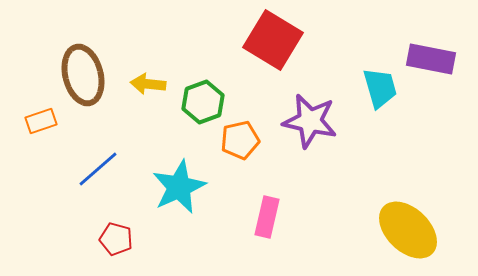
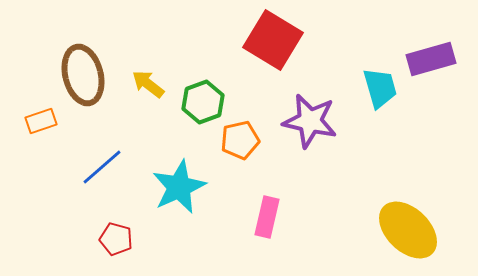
purple rectangle: rotated 27 degrees counterclockwise
yellow arrow: rotated 32 degrees clockwise
blue line: moved 4 px right, 2 px up
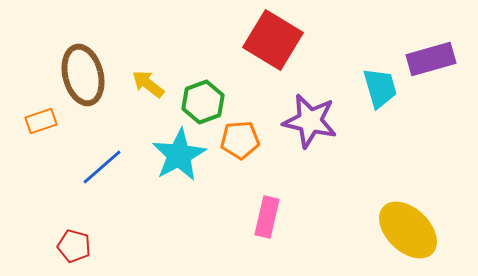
orange pentagon: rotated 9 degrees clockwise
cyan star: moved 32 px up; rotated 4 degrees counterclockwise
red pentagon: moved 42 px left, 7 px down
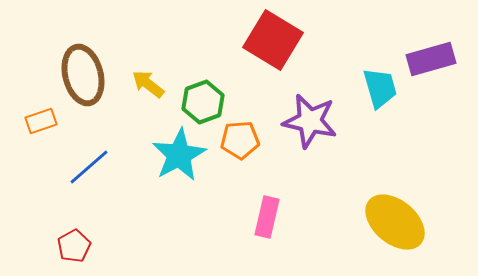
blue line: moved 13 px left
yellow ellipse: moved 13 px left, 8 px up; rotated 4 degrees counterclockwise
red pentagon: rotated 28 degrees clockwise
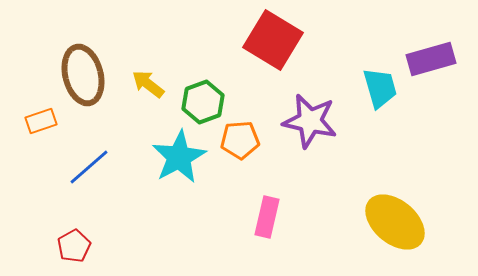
cyan star: moved 2 px down
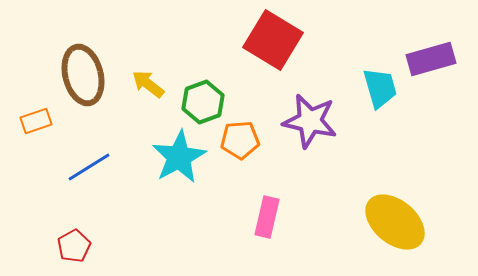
orange rectangle: moved 5 px left
blue line: rotated 9 degrees clockwise
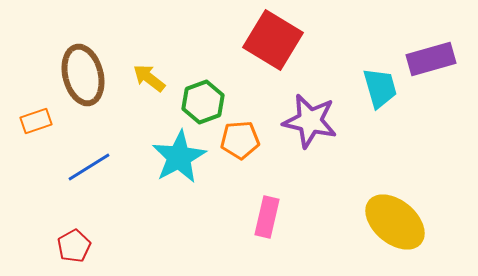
yellow arrow: moved 1 px right, 6 px up
